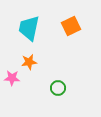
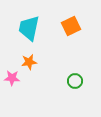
green circle: moved 17 px right, 7 px up
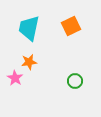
pink star: moved 3 px right; rotated 28 degrees clockwise
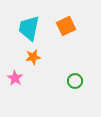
orange square: moved 5 px left
orange star: moved 4 px right, 5 px up
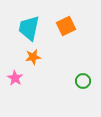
green circle: moved 8 px right
